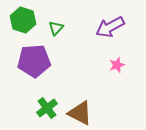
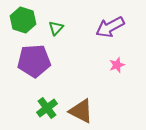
brown triangle: moved 1 px right, 2 px up
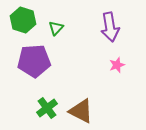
purple arrow: rotated 72 degrees counterclockwise
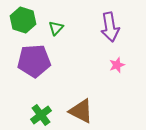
green cross: moved 6 px left, 7 px down
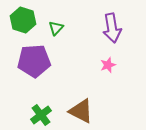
purple arrow: moved 2 px right, 1 px down
pink star: moved 9 px left
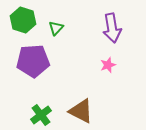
purple pentagon: moved 1 px left
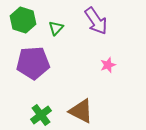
purple arrow: moved 16 px left, 7 px up; rotated 24 degrees counterclockwise
purple pentagon: moved 2 px down
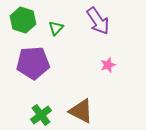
purple arrow: moved 2 px right
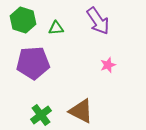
green triangle: rotated 42 degrees clockwise
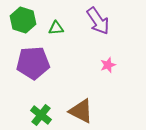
green cross: rotated 15 degrees counterclockwise
